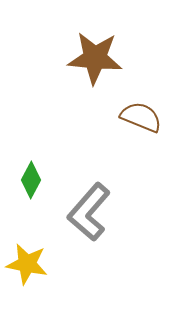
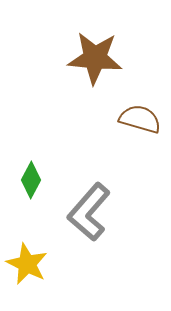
brown semicircle: moved 1 px left, 2 px down; rotated 6 degrees counterclockwise
yellow star: rotated 15 degrees clockwise
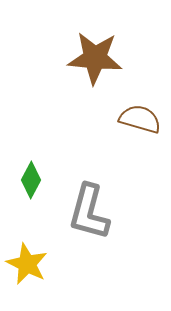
gray L-shape: rotated 26 degrees counterclockwise
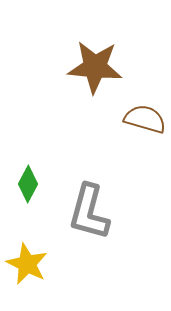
brown star: moved 9 px down
brown semicircle: moved 5 px right
green diamond: moved 3 px left, 4 px down
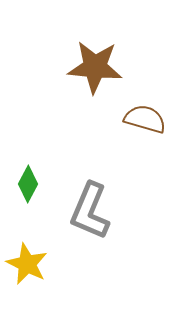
gray L-shape: moved 1 px right, 1 px up; rotated 8 degrees clockwise
